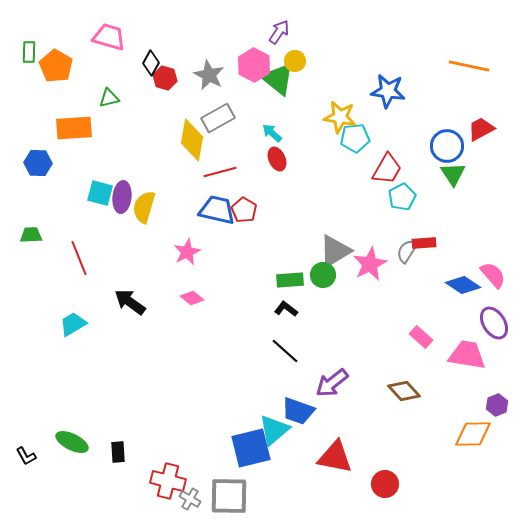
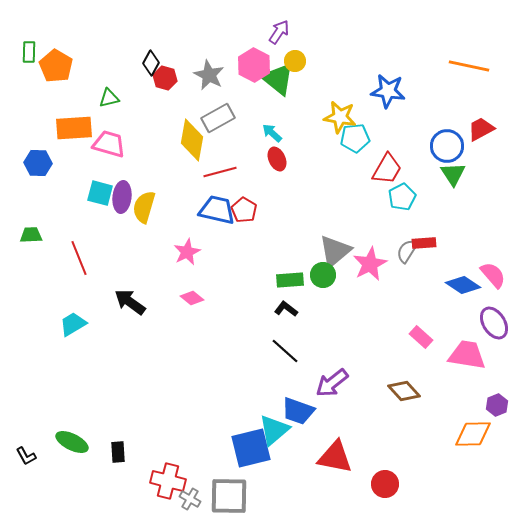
pink trapezoid at (109, 37): moved 107 px down
gray triangle at (335, 251): rotated 9 degrees counterclockwise
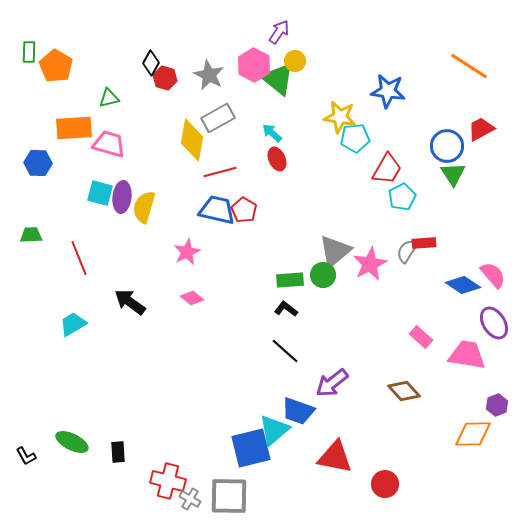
orange line at (469, 66): rotated 21 degrees clockwise
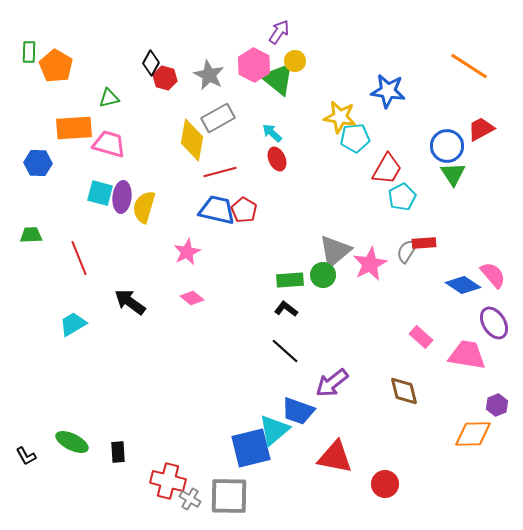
brown diamond at (404, 391): rotated 28 degrees clockwise
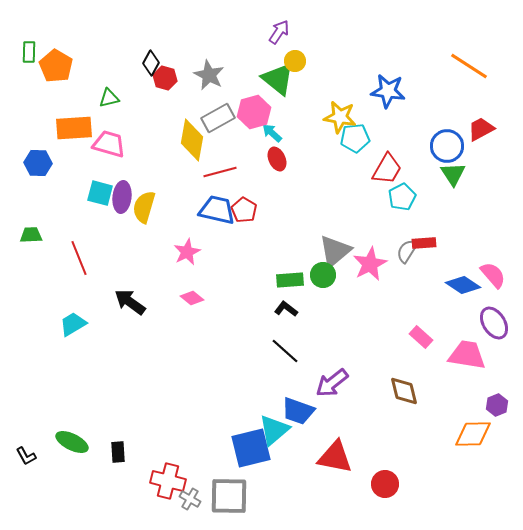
pink hexagon at (254, 65): moved 47 px down; rotated 16 degrees clockwise
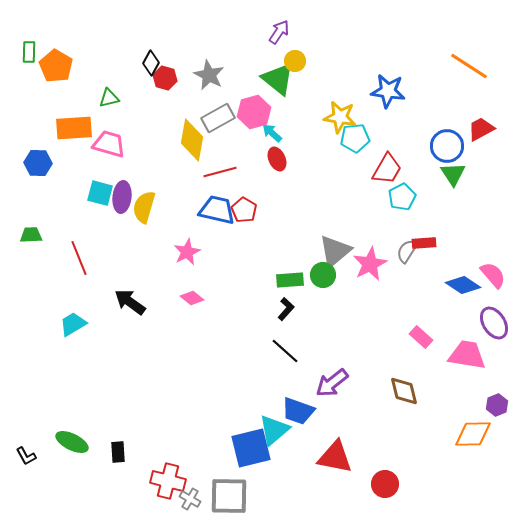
black L-shape at (286, 309): rotated 95 degrees clockwise
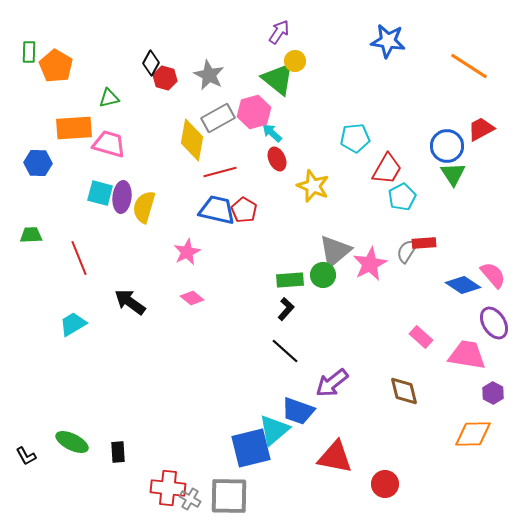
blue star at (388, 91): moved 50 px up
yellow star at (340, 117): moved 27 px left, 69 px down; rotated 12 degrees clockwise
purple hexagon at (497, 405): moved 4 px left, 12 px up; rotated 10 degrees counterclockwise
red cross at (168, 481): moved 7 px down; rotated 8 degrees counterclockwise
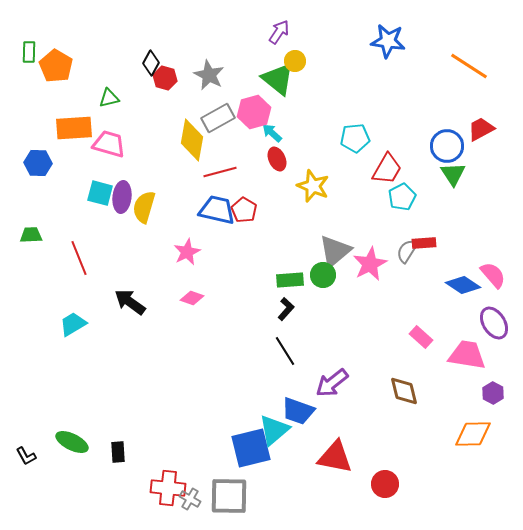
pink diamond at (192, 298): rotated 20 degrees counterclockwise
black line at (285, 351): rotated 16 degrees clockwise
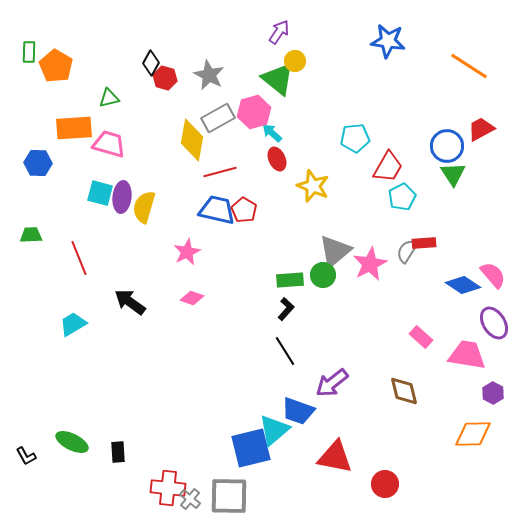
red trapezoid at (387, 169): moved 1 px right, 2 px up
gray cross at (190, 499): rotated 10 degrees clockwise
